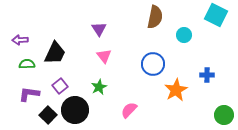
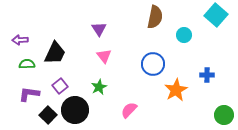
cyan square: rotated 15 degrees clockwise
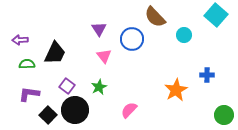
brown semicircle: rotated 125 degrees clockwise
blue circle: moved 21 px left, 25 px up
purple square: moved 7 px right; rotated 14 degrees counterclockwise
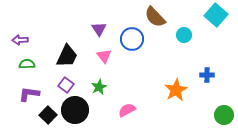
black trapezoid: moved 12 px right, 3 px down
purple square: moved 1 px left, 1 px up
pink semicircle: moved 2 px left; rotated 18 degrees clockwise
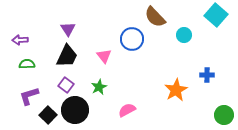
purple triangle: moved 31 px left
purple L-shape: moved 2 px down; rotated 25 degrees counterclockwise
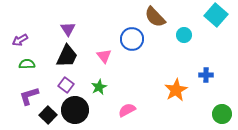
purple arrow: rotated 28 degrees counterclockwise
blue cross: moved 1 px left
green circle: moved 2 px left, 1 px up
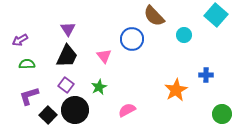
brown semicircle: moved 1 px left, 1 px up
